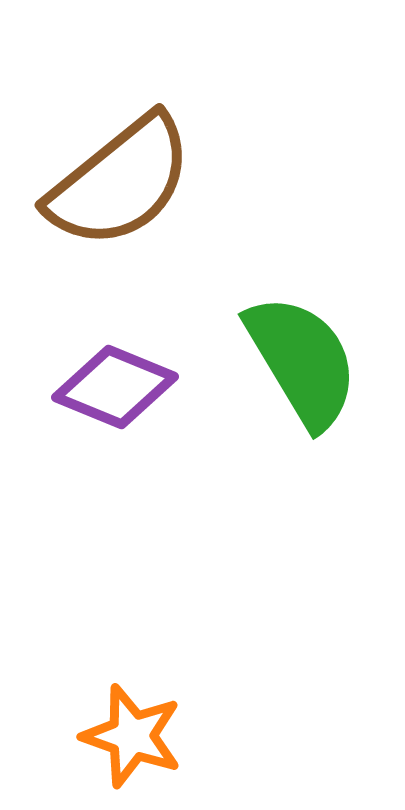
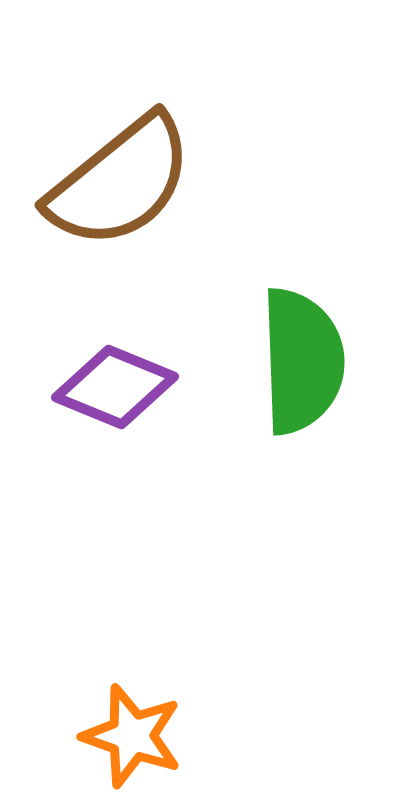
green semicircle: rotated 29 degrees clockwise
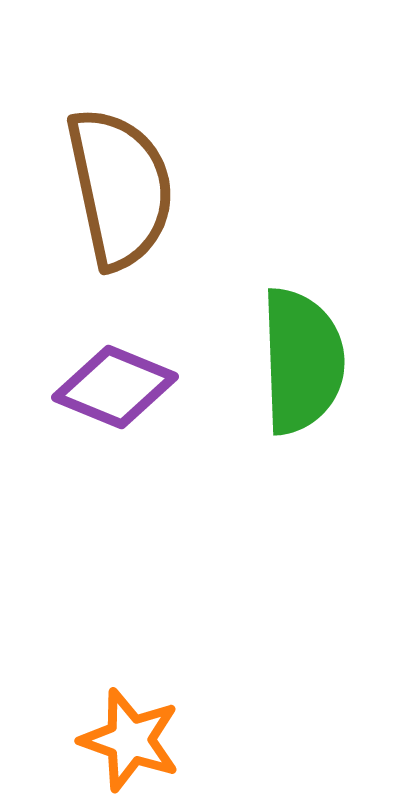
brown semicircle: moved 6 px down; rotated 63 degrees counterclockwise
orange star: moved 2 px left, 4 px down
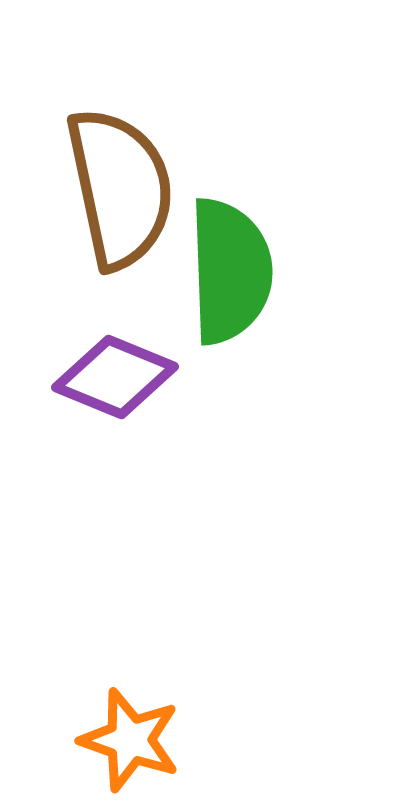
green semicircle: moved 72 px left, 90 px up
purple diamond: moved 10 px up
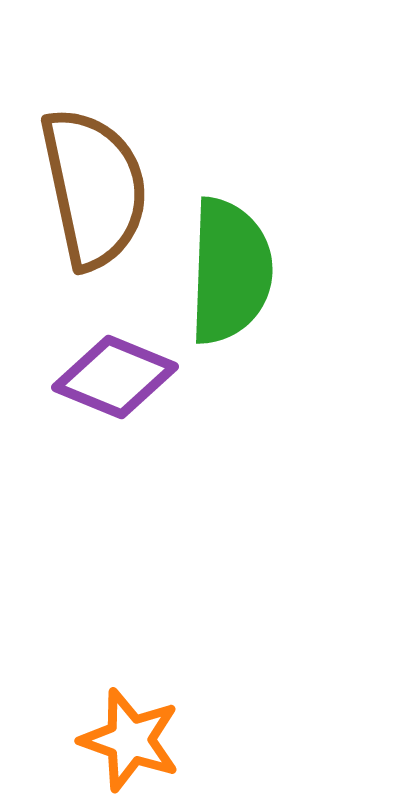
brown semicircle: moved 26 px left
green semicircle: rotated 4 degrees clockwise
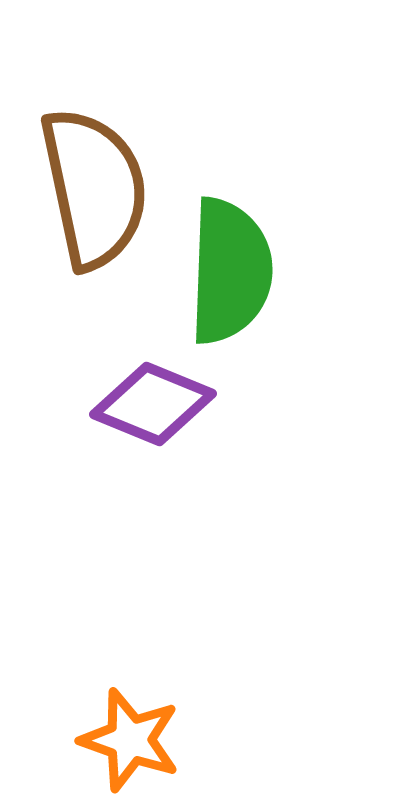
purple diamond: moved 38 px right, 27 px down
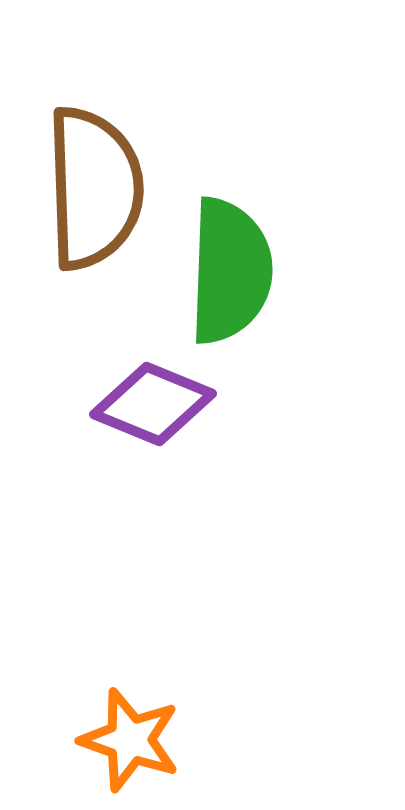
brown semicircle: rotated 10 degrees clockwise
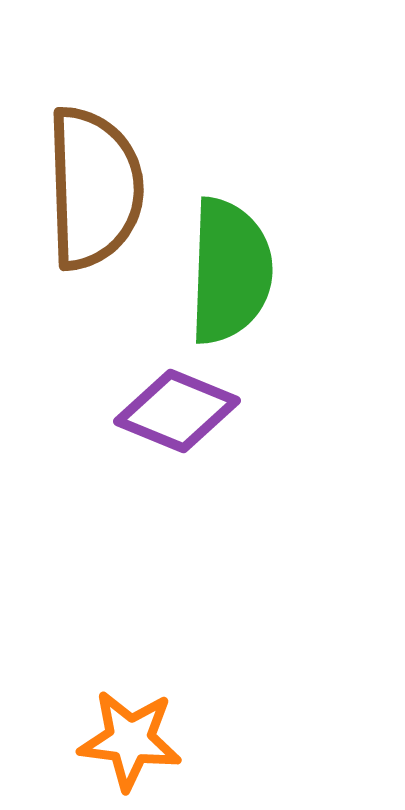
purple diamond: moved 24 px right, 7 px down
orange star: rotated 12 degrees counterclockwise
